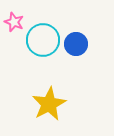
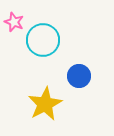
blue circle: moved 3 px right, 32 px down
yellow star: moved 4 px left
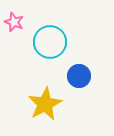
cyan circle: moved 7 px right, 2 px down
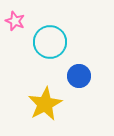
pink star: moved 1 px right, 1 px up
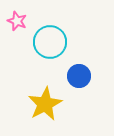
pink star: moved 2 px right
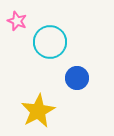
blue circle: moved 2 px left, 2 px down
yellow star: moved 7 px left, 7 px down
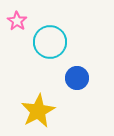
pink star: rotated 12 degrees clockwise
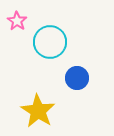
yellow star: rotated 12 degrees counterclockwise
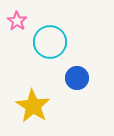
yellow star: moved 5 px left, 5 px up
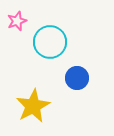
pink star: rotated 18 degrees clockwise
yellow star: rotated 12 degrees clockwise
